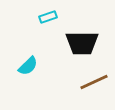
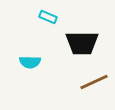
cyan rectangle: rotated 42 degrees clockwise
cyan semicircle: moved 2 px right, 4 px up; rotated 45 degrees clockwise
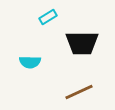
cyan rectangle: rotated 54 degrees counterclockwise
brown line: moved 15 px left, 10 px down
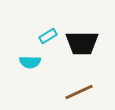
cyan rectangle: moved 19 px down
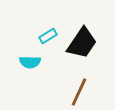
black trapezoid: rotated 56 degrees counterclockwise
brown line: rotated 40 degrees counterclockwise
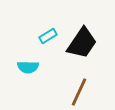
cyan semicircle: moved 2 px left, 5 px down
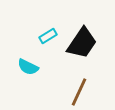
cyan semicircle: rotated 25 degrees clockwise
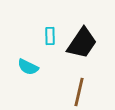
cyan rectangle: moved 2 px right; rotated 60 degrees counterclockwise
brown line: rotated 12 degrees counterclockwise
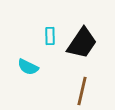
brown line: moved 3 px right, 1 px up
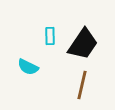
black trapezoid: moved 1 px right, 1 px down
brown line: moved 6 px up
